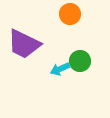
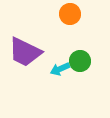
purple trapezoid: moved 1 px right, 8 px down
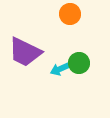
green circle: moved 1 px left, 2 px down
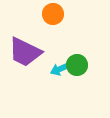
orange circle: moved 17 px left
green circle: moved 2 px left, 2 px down
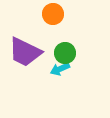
green circle: moved 12 px left, 12 px up
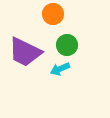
green circle: moved 2 px right, 8 px up
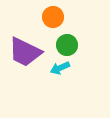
orange circle: moved 3 px down
cyan arrow: moved 1 px up
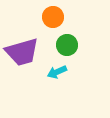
purple trapezoid: moved 3 px left; rotated 42 degrees counterclockwise
cyan arrow: moved 3 px left, 4 px down
